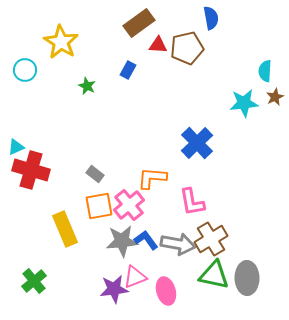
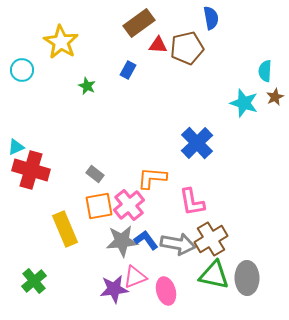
cyan circle: moved 3 px left
cyan star: rotated 24 degrees clockwise
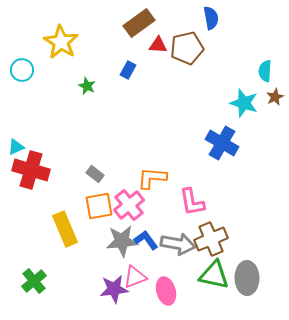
blue cross: moved 25 px right; rotated 16 degrees counterclockwise
brown cross: rotated 8 degrees clockwise
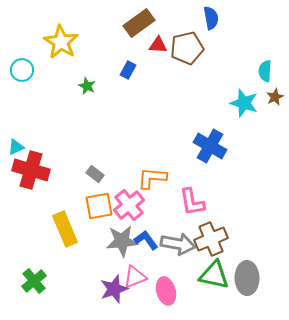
blue cross: moved 12 px left, 3 px down
purple star: rotated 12 degrees counterclockwise
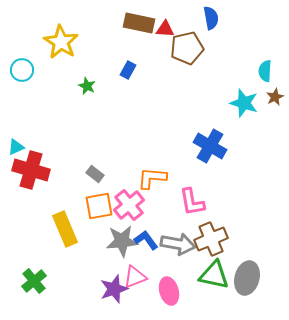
brown rectangle: rotated 48 degrees clockwise
red triangle: moved 7 px right, 16 px up
gray ellipse: rotated 16 degrees clockwise
pink ellipse: moved 3 px right
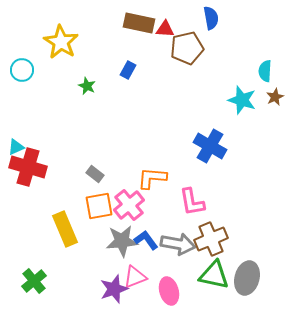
cyan star: moved 2 px left, 3 px up
red cross: moved 3 px left, 3 px up
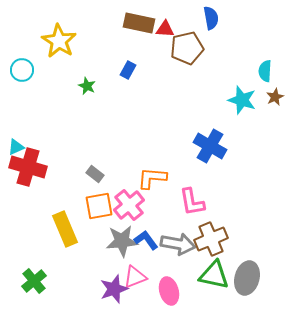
yellow star: moved 2 px left, 1 px up
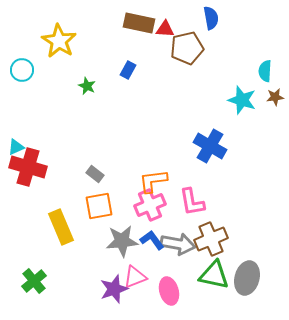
brown star: rotated 18 degrees clockwise
orange L-shape: moved 1 px right, 3 px down; rotated 12 degrees counterclockwise
pink cross: moved 21 px right; rotated 16 degrees clockwise
yellow rectangle: moved 4 px left, 2 px up
blue L-shape: moved 6 px right
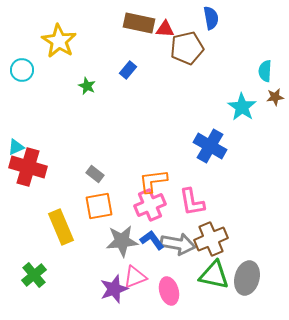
blue rectangle: rotated 12 degrees clockwise
cyan star: moved 7 px down; rotated 16 degrees clockwise
green cross: moved 6 px up
